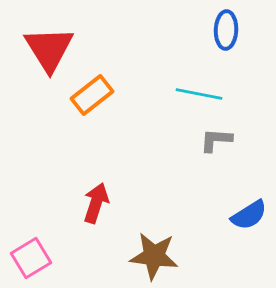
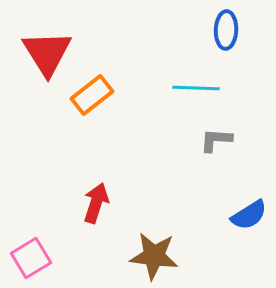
red triangle: moved 2 px left, 4 px down
cyan line: moved 3 px left, 6 px up; rotated 9 degrees counterclockwise
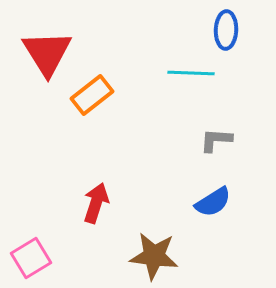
cyan line: moved 5 px left, 15 px up
blue semicircle: moved 36 px left, 13 px up
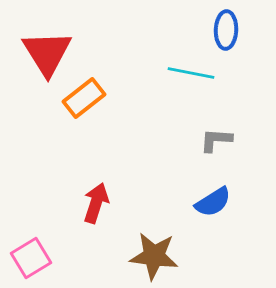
cyan line: rotated 9 degrees clockwise
orange rectangle: moved 8 px left, 3 px down
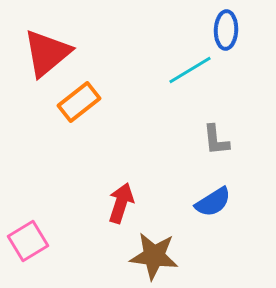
red triangle: rotated 22 degrees clockwise
cyan line: moved 1 px left, 3 px up; rotated 42 degrees counterclockwise
orange rectangle: moved 5 px left, 4 px down
gray L-shape: rotated 100 degrees counterclockwise
red arrow: moved 25 px right
pink square: moved 3 px left, 17 px up
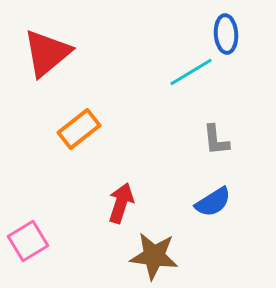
blue ellipse: moved 4 px down; rotated 6 degrees counterclockwise
cyan line: moved 1 px right, 2 px down
orange rectangle: moved 27 px down
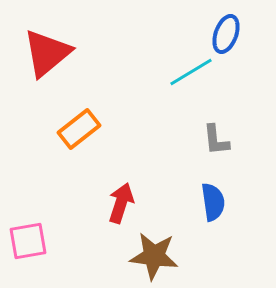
blue ellipse: rotated 24 degrees clockwise
blue semicircle: rotated 66 degrees counterclockwise
pink square: rotated 21 degrees clockwise
